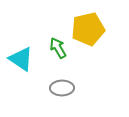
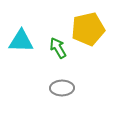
cyan triangle: moved 18 px up; rotated 32 degrees counterclockwise
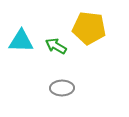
yellow pentagon: moved 1 px right, 1 px up; rotated 20 degrees clockwise
green arrow: moved 2 px left, 2 px up; rotated 30 degrees counterclockwise
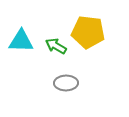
yellow pentagon: moved 1 px left, 4 px down
gray ellipse: moved 4 px right, 5 px up
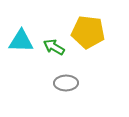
green arrow: moved 2 px left, 1 px down
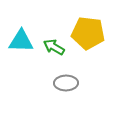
yellow pentagon: moved 1 px down
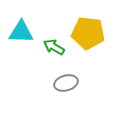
cyan triangle: moved 9 px up
gray ellipse: rotated 15 degrees counterclockwise
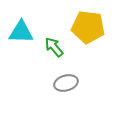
yellow pentagon: moved 6 px up
green arrow: rotated 20 degrees clockwise
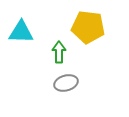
green arrow: moved 5 px right, 5 px down; rotated 40 degrees clockwise
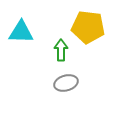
green arrow: moved 2 px right, 2 px up
